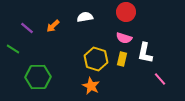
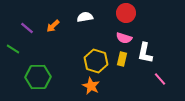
red circle: moved 1 px down
yellow hexagon: moved 2 px down
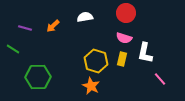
purple line: moved 2 px left; rotated 24 degrees counterclockwise
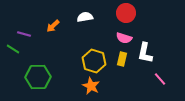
purple line: moved 1 px left, 6 px down
yellow hexagon: moved 2 px left
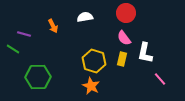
orange arrow: rotated 72 degrees counterclockwise
pink semicircle: rotated 35 degrees clockwise
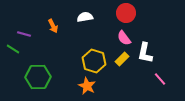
yellow rectangle: rotated 32 degrees clockwise
orange star: moved 4 px left
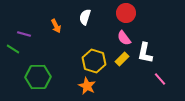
white semicircle: rotated 63 degrees counterclockwise
orange arrow: moved 3 px right
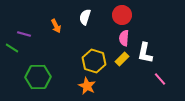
red circle: moved 4 px left, 2 px down
pink semicircle: rotated 42 degrees clockwise
green line: moved 1 px left, 1 px up
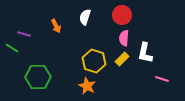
pink line: moved 2 px right; rotated 32 degrees counterclockwise
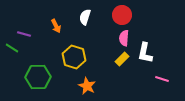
yellow hexagon: moved 20 px left, 4 px up
